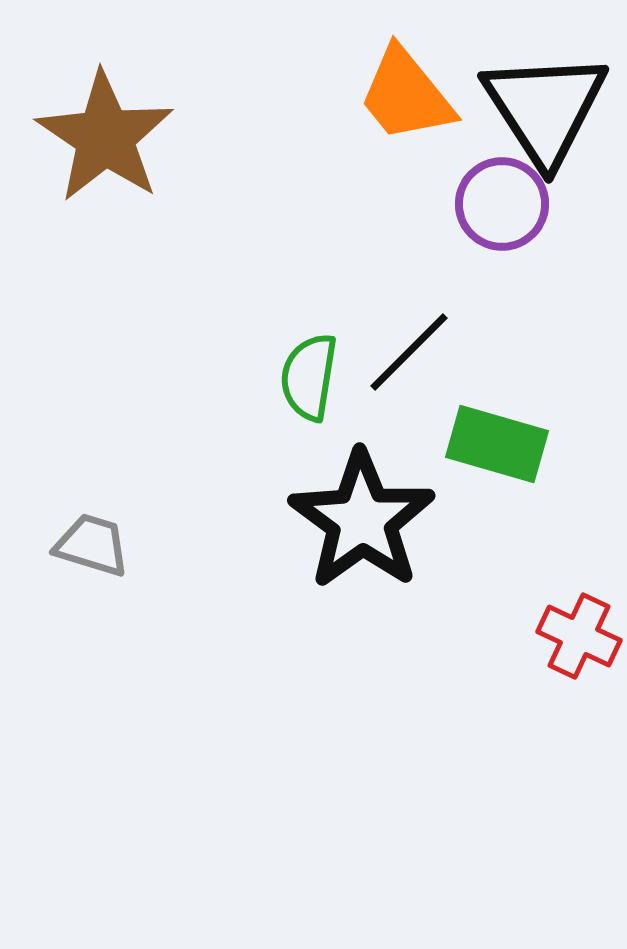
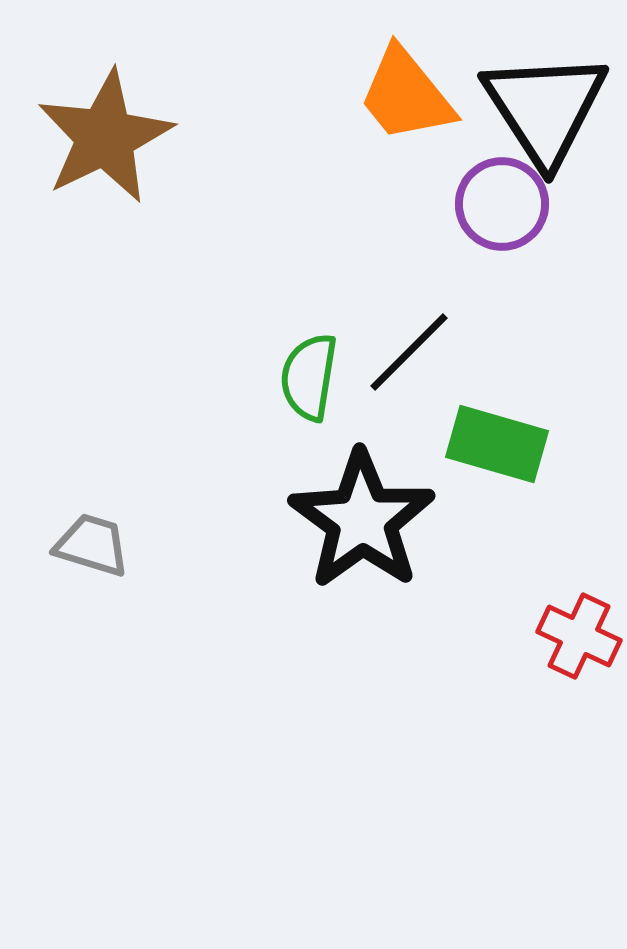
brown star: rotated 12 degrees clockwise
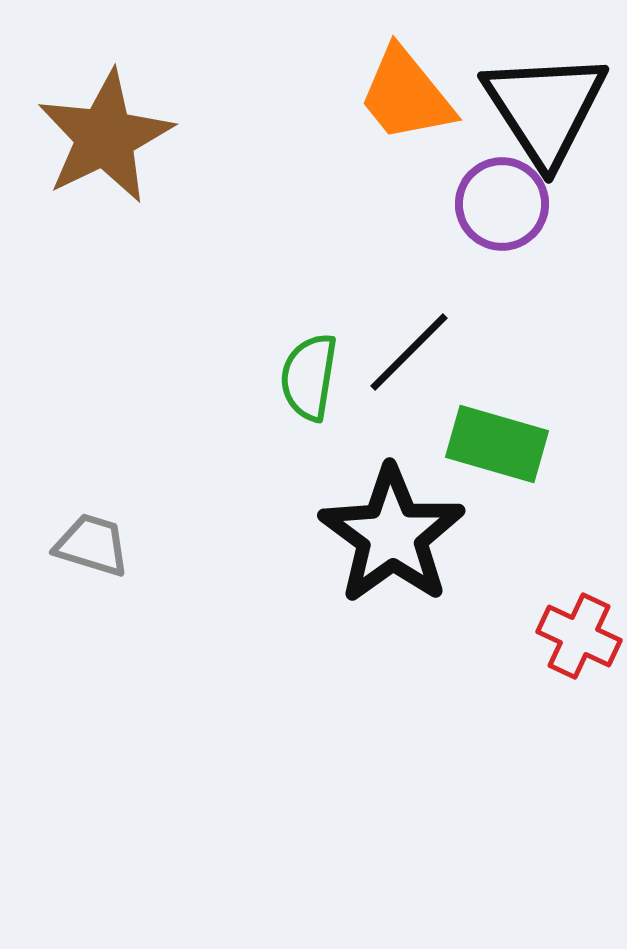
black star: moved 30 px right, 15 px down
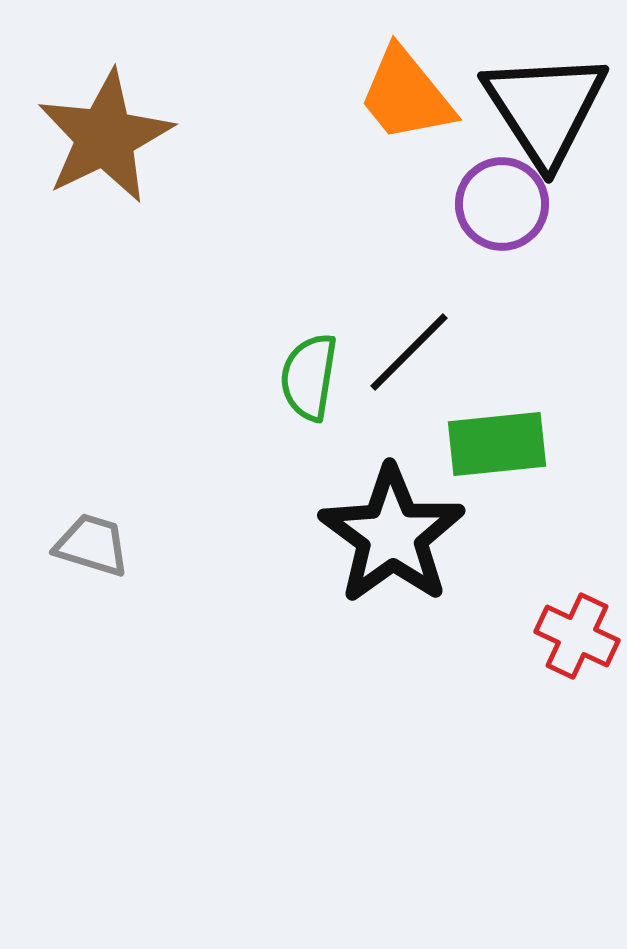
green rectangle: rotated 22 degrees counterclockwise
red cross: moved 2 px left
